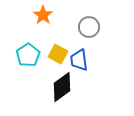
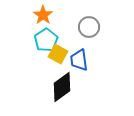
cyan pentagon: moved 18 px right, 15 px up
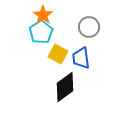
cyan pentagon: moved 5 px left, 8 px up
blue trapezoid: moved 2 px right, 2 px up
black diamond: moved 3 px right
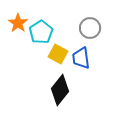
orange star: moved 25 px left, 8 px down
gray circle: moved 1 px right, 1 px down
black diamond: moved 5 px left, 3 px down; rotated 16 degrees counterclockwise
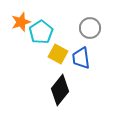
orange star: moved 3 px right, 1 px up; rotated 18 degrees clockwise
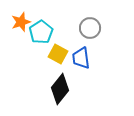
black diamond: moved 1 px up
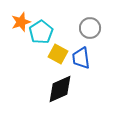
black diamond: rotated 28 degrees clockwise
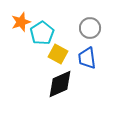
cyan pentagon: moved 1 px right, 1 px down
blue trapezoid: moved 6 px right
black diamond: moved 5 px up
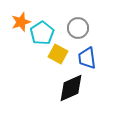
gray circle: moved 12 px left
black diamond: moved 11 px right, 4 px down
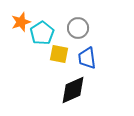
yellow square: moved 1 px right; rotated 18 degrees counterclockwise
black diamond: moved 2 px right, 2 px down
